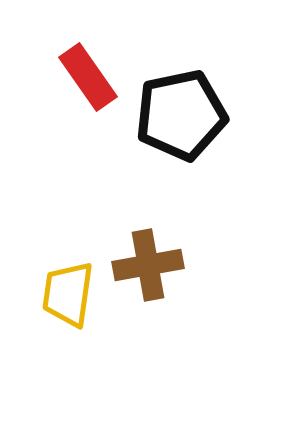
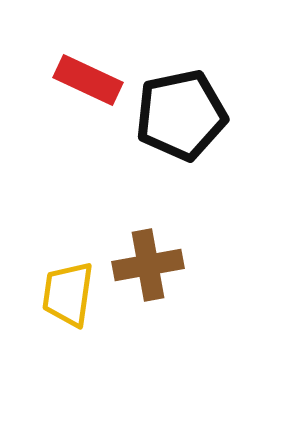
red rectangle: moved 3 px down; rotated 30 degrees counterclockwise
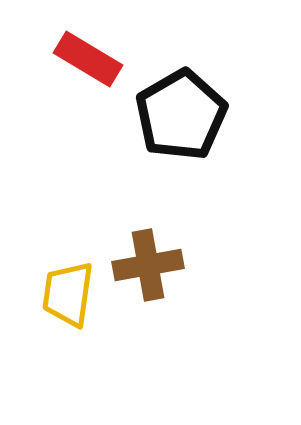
red rectangle: moved 21 px up; rotated 6 degrees clockwise
black pentagon: rotated 18 degrees counterclockwise
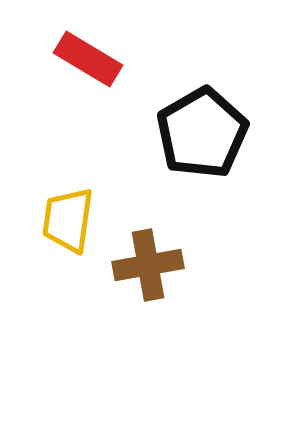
black pentagon: moved 21 px right, 18 px down
yellow trapezoid: moved 74 px up
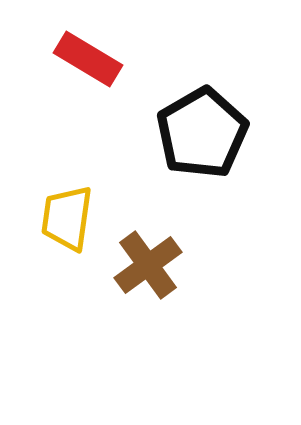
yellow trapezoid: moved 1 px left, 2 px up
brown cross: rotated 26 degrees counterclockwise
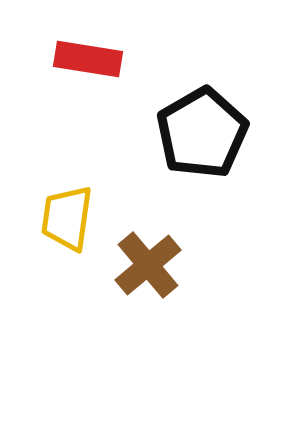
red rectangle: rotated 22 degrees counterclockwise
brown cross: rotated 4 degrees counterclockwise
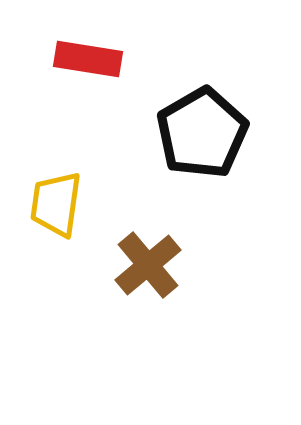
yellow trapezoid: moved 11 px left, 14 px up
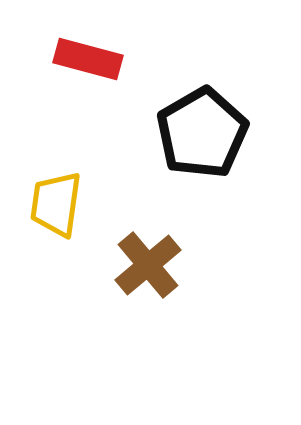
red rectangle: rotated 6 degrees clockwise
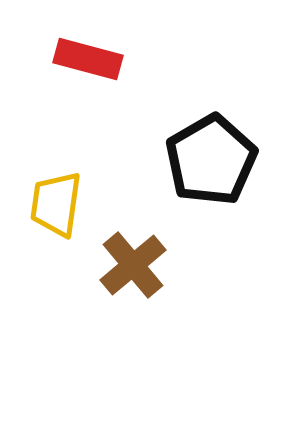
black pentagon: moved 9 px right, 27 px down
brown cross: moved 15 px left
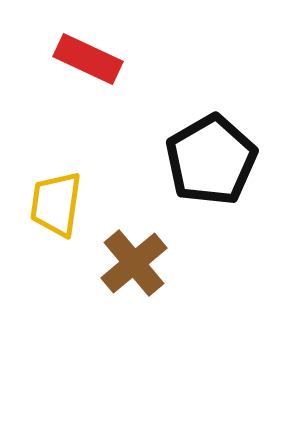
red rectangle: rotated 10 degrees clockwise
brown cross: moved 1 px right, 2 px up
